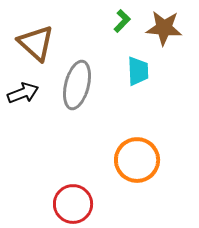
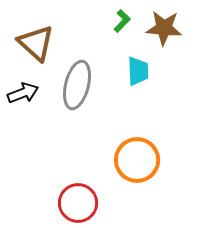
red circle: moved 5 px right, 1 px up
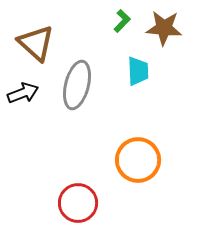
orange circle: moved 1 px right
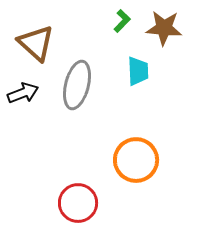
orange circle: moved 2 px left
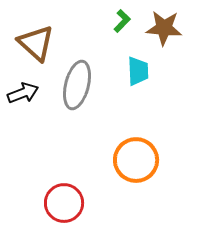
red circle: moved 14 px left
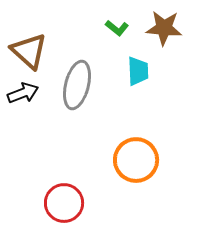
green L-shape: moved 5 px left, 7 px down; rotated 85 degrees clockwise
brown triangle: moved 7 px left, 8 px down
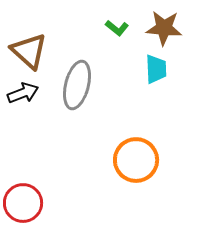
cyan trapezoid: moved 18 px right, 2 px up
red circle: moved 41 px left
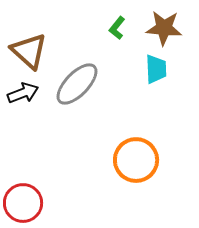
green L-shape: rotated 90 degrees clockwise
gray ellipse: moved 1 px up; rotated 30 degrees clockwise
